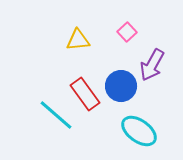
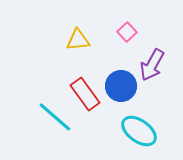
cyan line: moved 1 px left, 2 px down
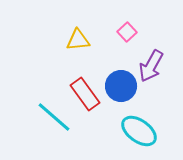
purple arrow: moved 1 px left, 1 px down
cyan line: moved 1 px left
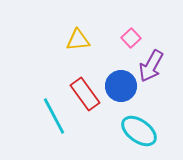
pink square: moved 4 px right, 6 px down
cyan line: moved 1 px up; rotated 21 degrees clockwise
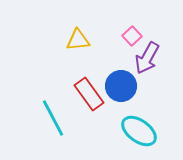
pink square: moved 1 px right, 2 px up
purple arrow: moved 4 px left, 8 px up
red rectangle: moved 4 px right
cyan line: moved 1 px left, 2 px down
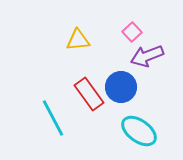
pink square: moved 4 px up
purple arrow: moved 2 px up; rotated 40 degrees clockwise
blue circle: moved 1 px down
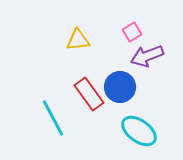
pink square: rotated 12 degrees clockwise
blue circle: moved 1 px left
